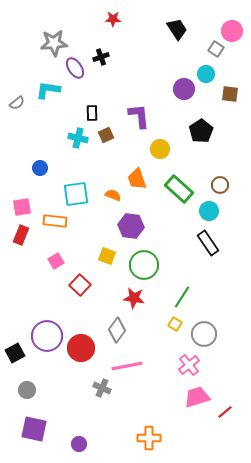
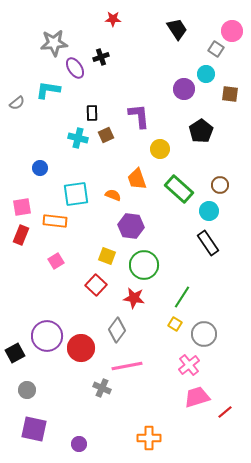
red square at (80, 285): moved 16 px right
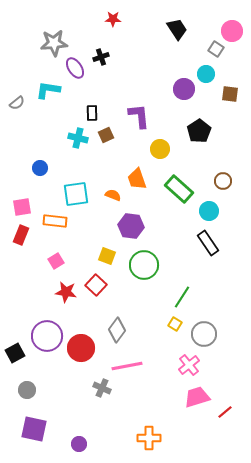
black pentagon at (201, 131): moved 2 px left
brown circle at (220, 185): moved 3 px right, 4 px up
red star at (134, 298): moved 68 px left, 6 px up
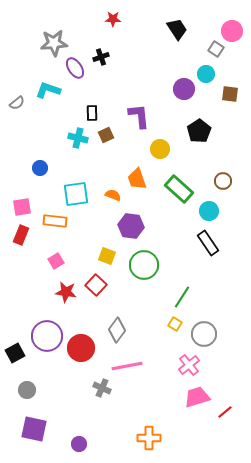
cyan L-shape at (48, 90): rotated 10 degrees clockwise
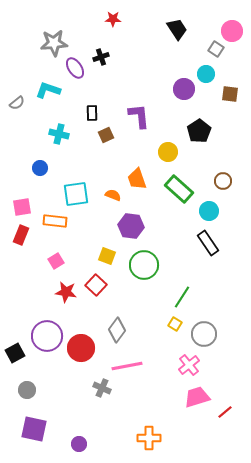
cyan cross at (78, 138): moved 19 px left, 4 px up
yellow circle at (160, 149): moved 8 px right, 3 px down
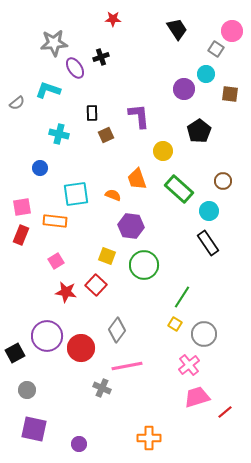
yellow circle at (168, 152): moved 5 px left, 1 px up
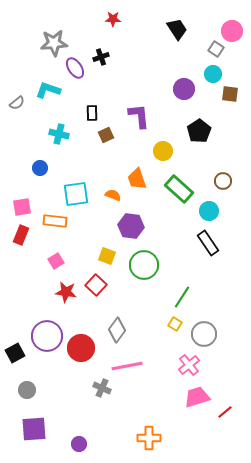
cyan circle at (206, 74): moved 7 px right
purple square at (34, 429): rotated 16 degrees counterclockwise
